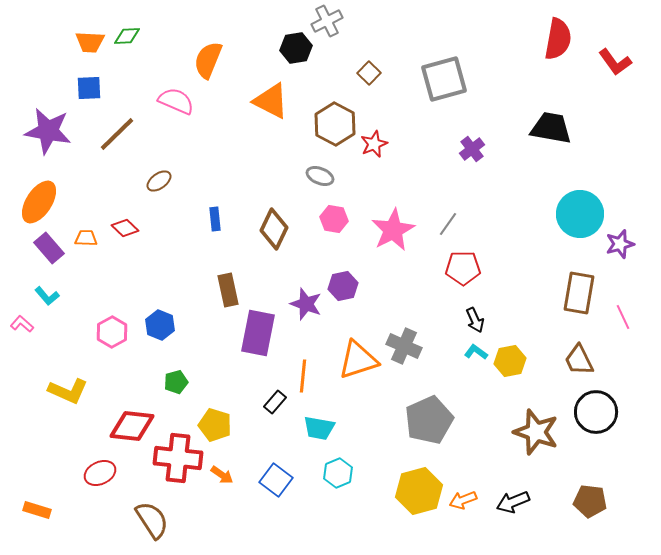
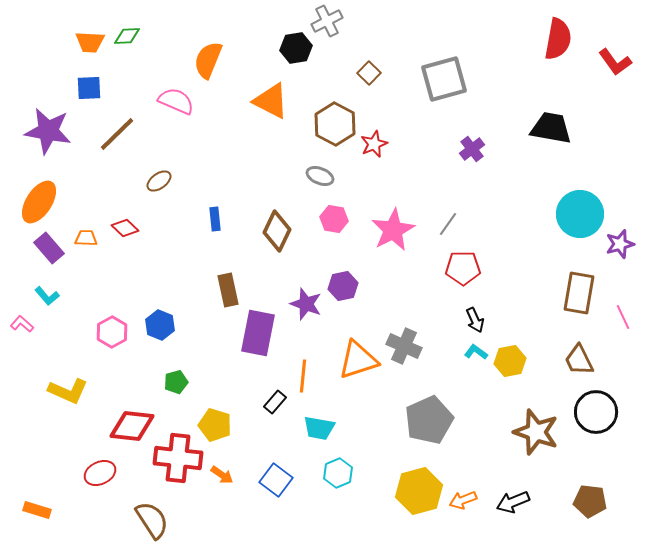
brown diamond at (274, 229): moved 3 px right, 2 px down
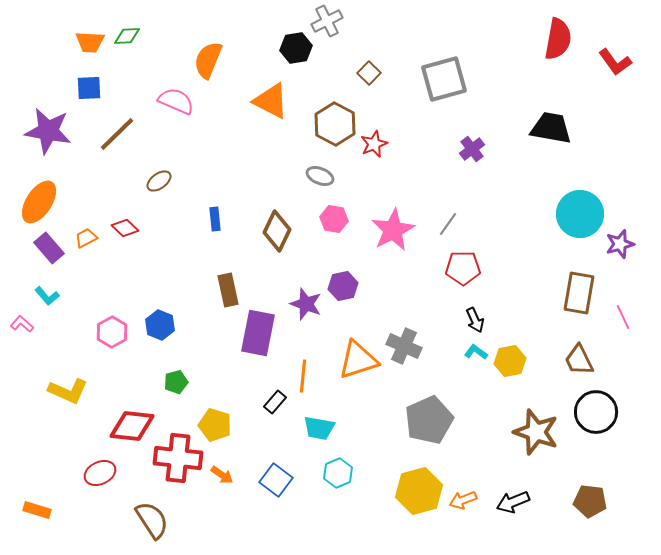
orange trapezoid at (86, 238): rotated 30 degrees counterclockwise
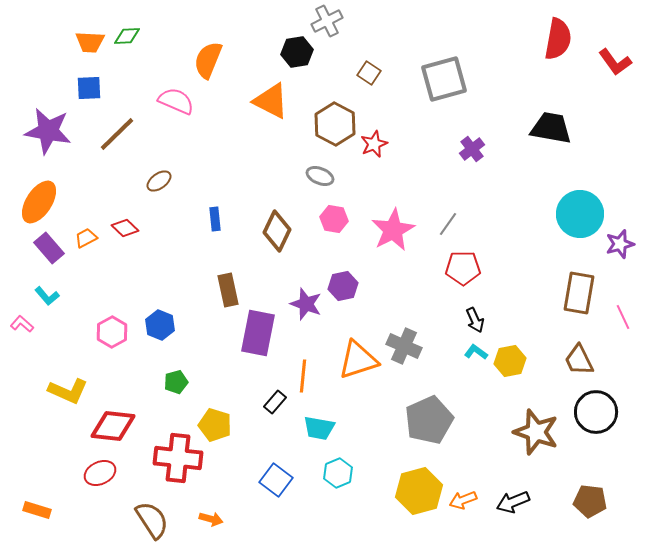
black hexagon at (296, 48): moved 1 px right, 4 px down
brown square at (369, 73): rotated 10 degrees counterclockwise
red diamond at (132, 426): moved 19 px left
orange arrow at (222, 475): moved 11 px left, 44 px down; rotated 20 degrees counterclockwise
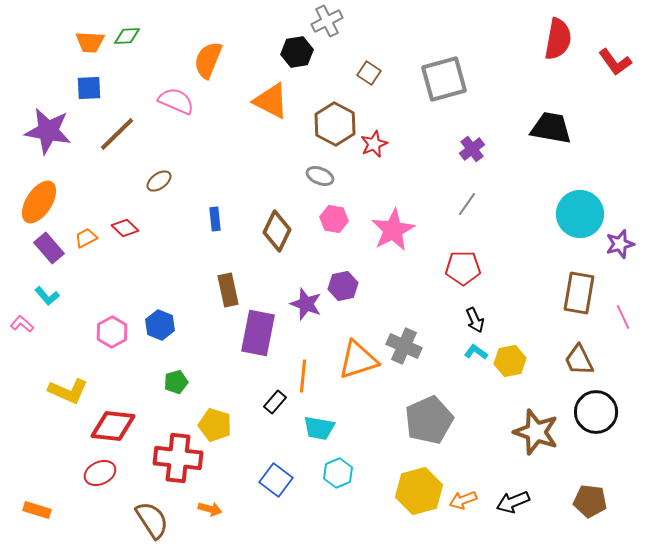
gray line at (448, 224): moved 19 px right, 20 px up
orange arrow at (211, 519): moved 1 px left, 10 px up
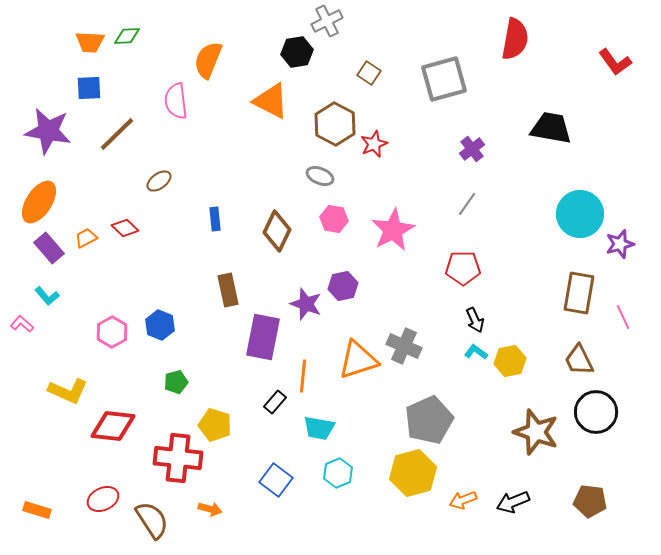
red semicircle at (558, 39): moved 43 px left
pink semicircle at (176, 101): rotated 120 degrees counterclockwise
purple rectangle at (258, 333): moved 5 px right, 4 px down
red ellipse at (100, 473): moved 3 px right, 26 px down
yellow hexagon at (419, 491): moved 6 px left, 18 px up
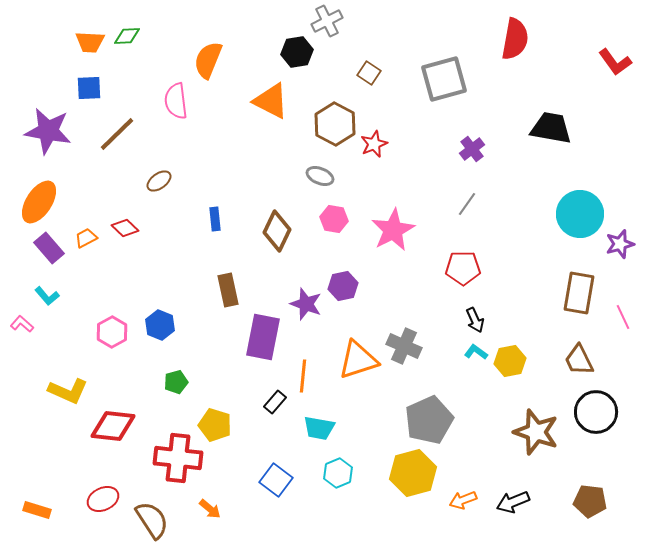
orange arrow at (210, 509): rotated 25 degrees clockwise
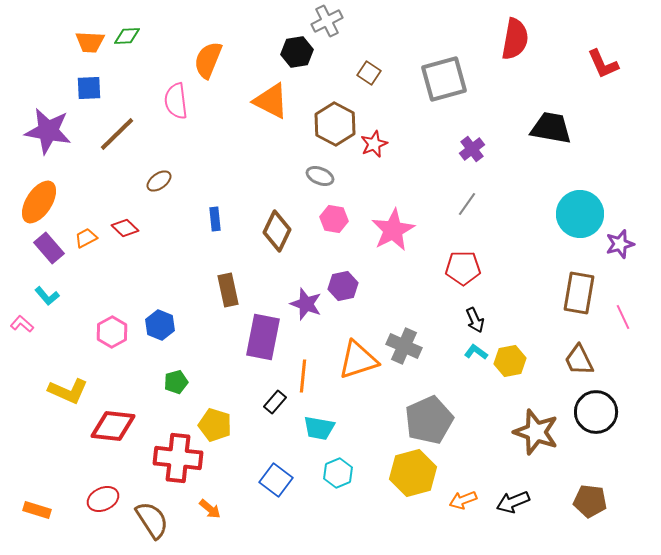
red L-shape at (615, 62): moved 12 px left, 2 px down; rotated 12 degrees clockwise
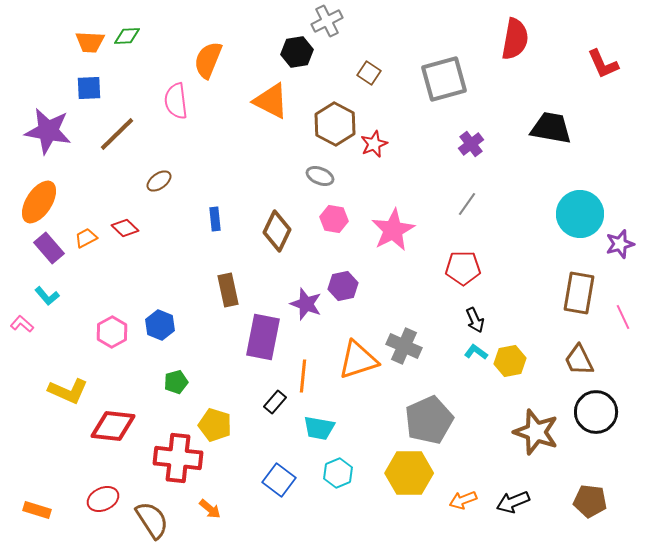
purple cross at (472, 149): moved 1 px left, 5 px up
yellow hexagon at (413, 473): moved 4 px left; rotated 15 degrees clockwise
blue square at (276, 480): moved 3 px right
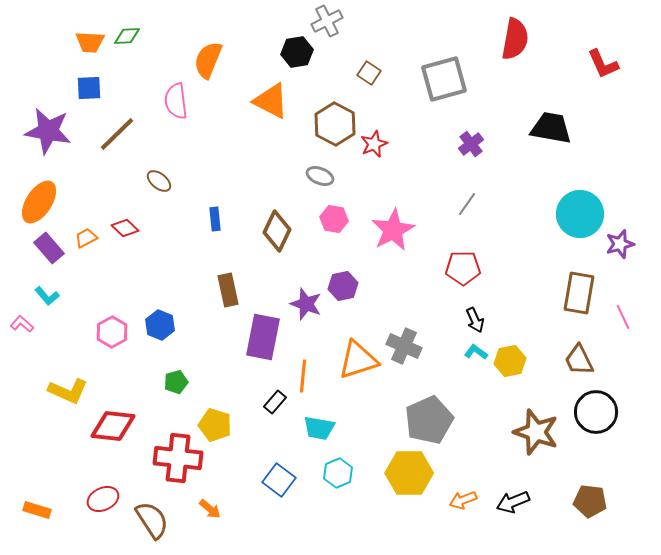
brown ellipse at (159, 181): rotated 75 degrees clockwise
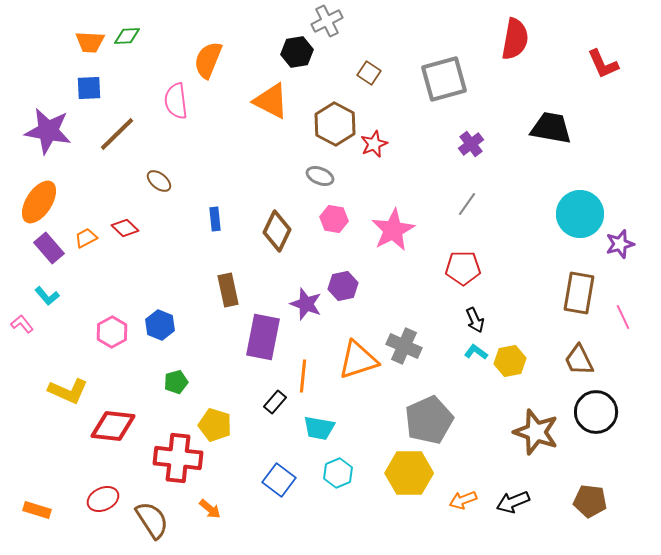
pink L-shape at (22, 324): rotated 10 degrees clockwise
